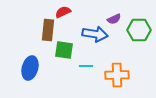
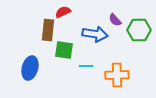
purple semicircle: moved 1 px right, 1 px down; rotated 72 degrees clockwise
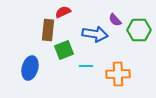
green square: rotated 30 degrees counterclockwise
orange cross: moved 1 px right, 1 px up
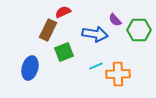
brown rectangle: rotated 20 degrees clockwise
green square: moved 2 px down
cyan line: moved 10 px right; rotated 24 degrees counterclockwise
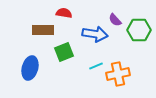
red semicircle: moved 1 px right, 1 px down; rotated 35 degrees clockwise
brown rectangle: moved 5 px left; rotated 65 degrees clockwise
orange cross: rotated 10 degrees counterclockwise
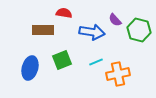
green hexagon: rotated 15 degrees clockwise
blue arrow: moved 3 px left, 2 px up
green square: moved 2 px left, 8 px down
cyan line: moved 4 px up
